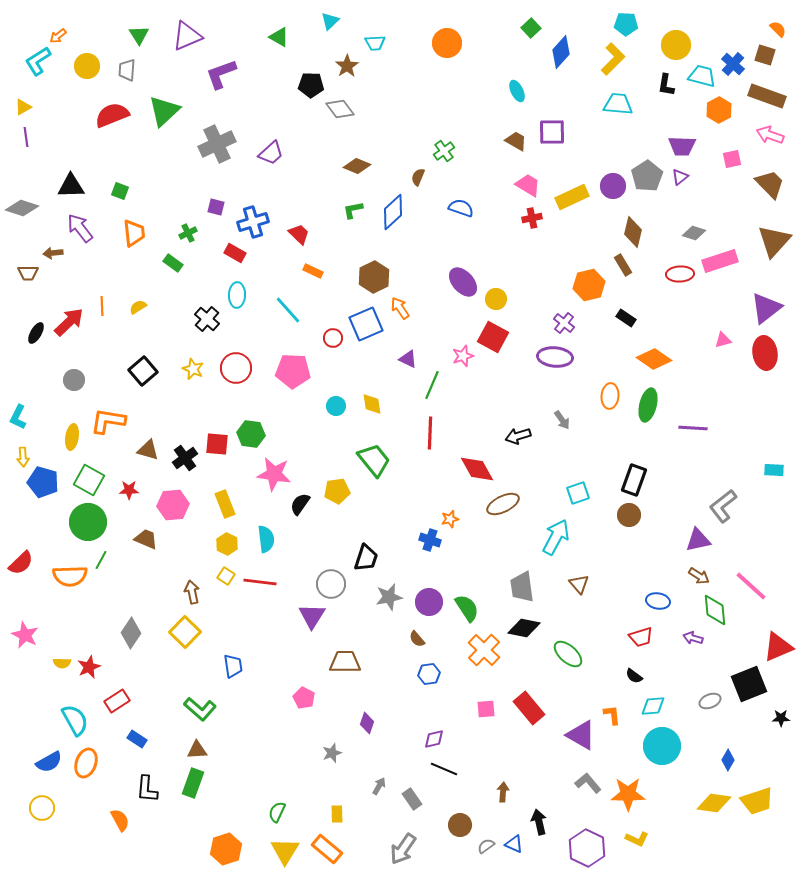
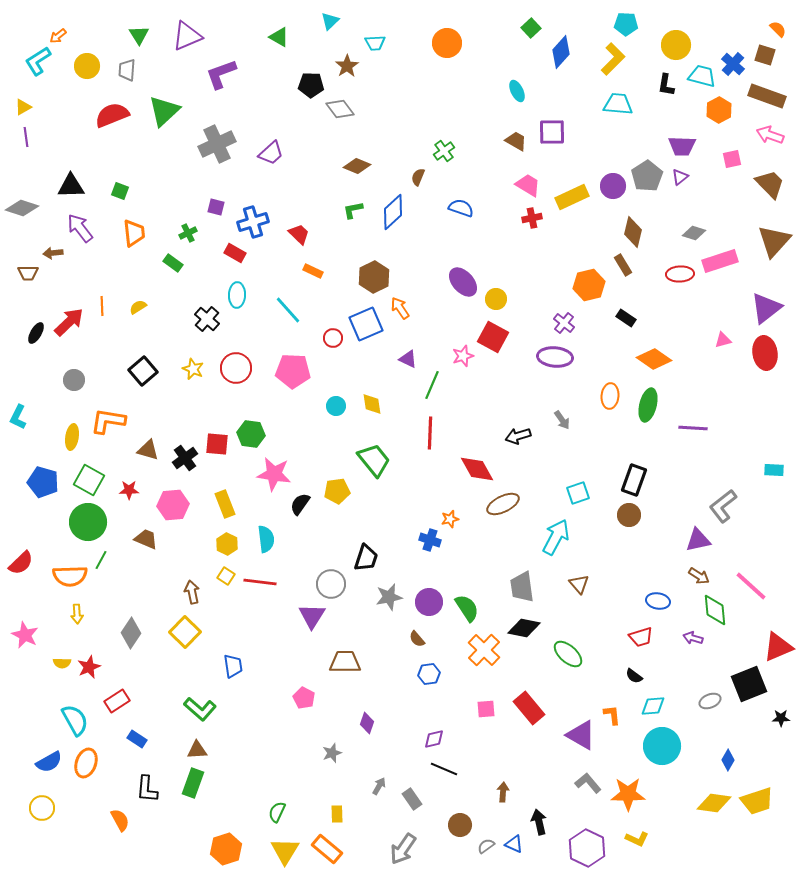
yellow arrow at (23, 457): moved 54 px right, 157 px down
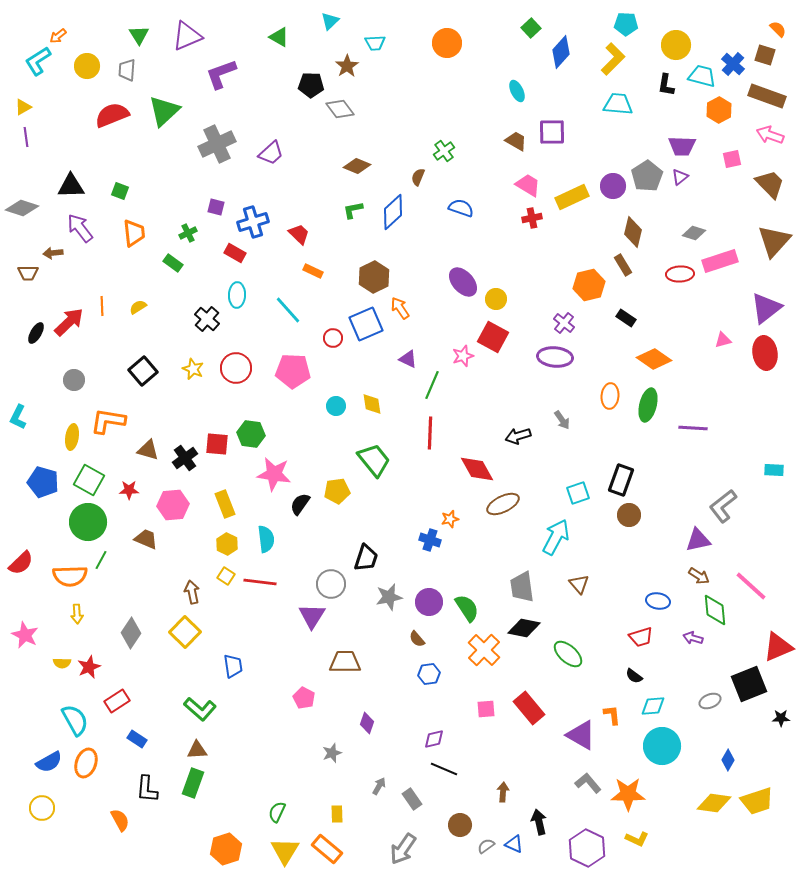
black rectangle at (634, 480): moved 13 px left
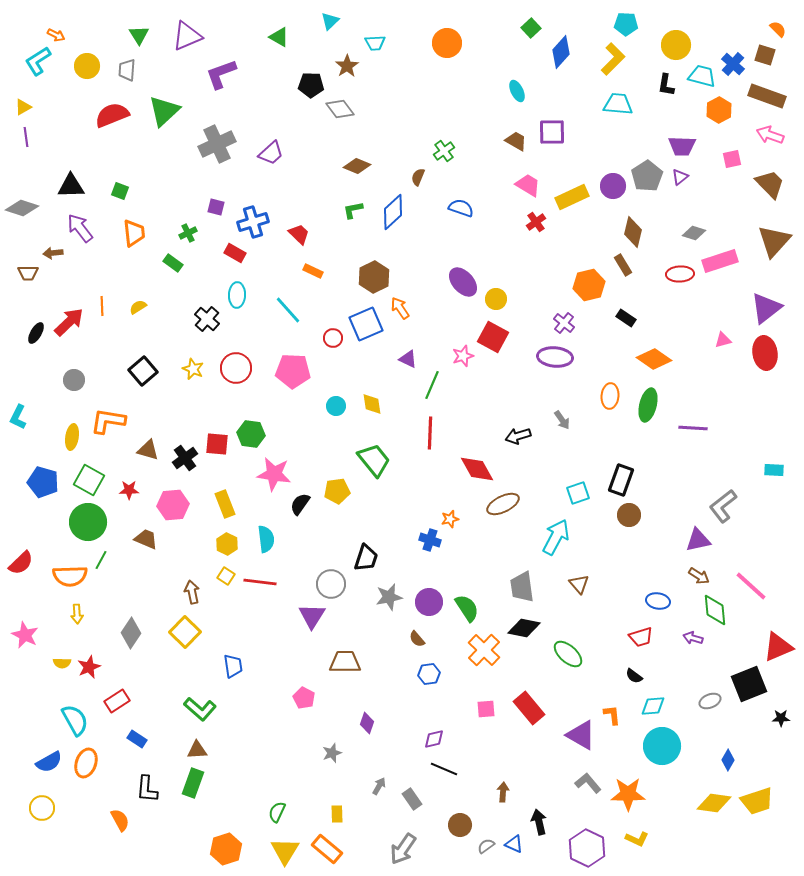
orange arrow at (58, 36): moved 2 px left, 1 px up; rotated 114 degrees counterclockwise
red cross at (532, 218): moved 4 px right, 4 px down; rotated 24 degrees counterclockwise
